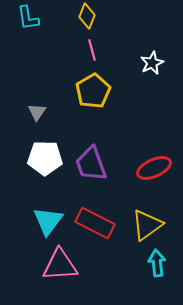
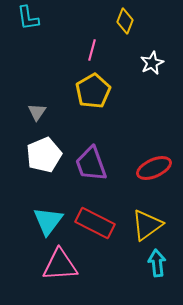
yellow diamond: moved 38 px right, 5 px down
pink line: rotated 30 degrees clockwise
white pentagon: moved 1 px left, 3 px up; rotated 24 degrees counterclockwise
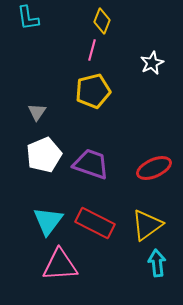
yellow diamond: moved 23 px left
yellow pentagon: rotated 16 degrees clockwise
purple trapezoid: rotated 129 degrees clockwise
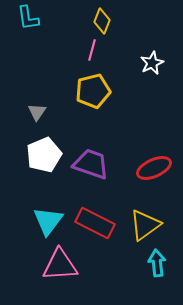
yellow triangle: moved 2 px left
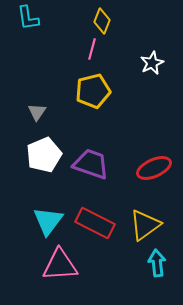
pink line: moved 1 px up
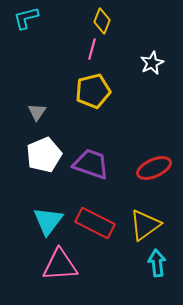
cyan L-shape: moved 2 px left; rotated 84 degrees clockwise
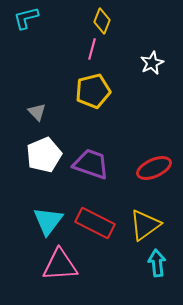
gray triangle: rotated 18 degrees counterclockwise
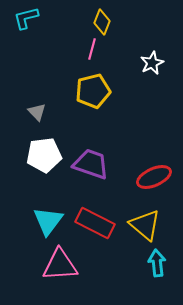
yellow diamond: moved 1 px down
white pentagon: rotated 16 degrees clockwise
red ellipse: moved 9 px down
yellow triangle: rotated 44 degrees counterclockwise
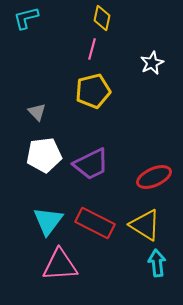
yellow diamond: moved 4 px up; rotated 10 degrees counterclockwise
purple trapezoid: rotated 135 degrees clockwise
yellow triangle: rotated 8 degrees counterclockwise
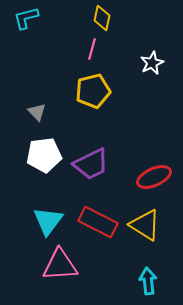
red rectangle: moved 3 px right, 1 px up
cyan arrow: moved 9 px left, 18 px down
